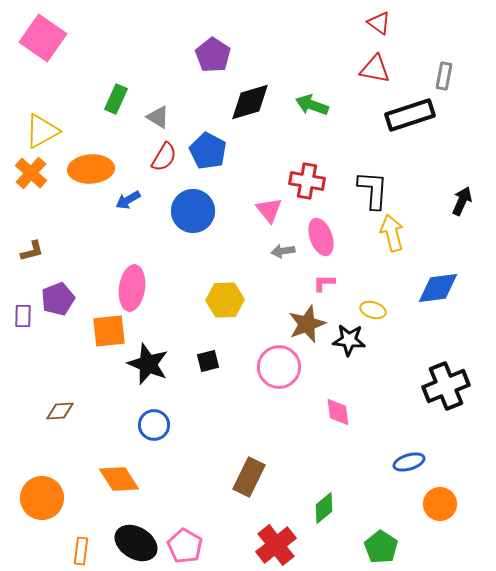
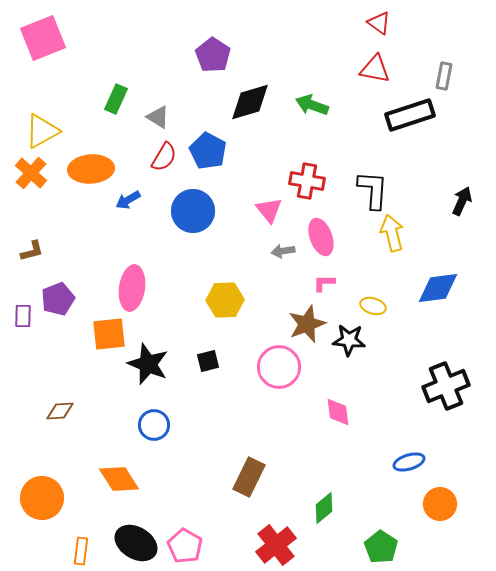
pink square at (43, 38): rotated 33 degrees clockwise
yellow ellipse at (373, 310): moved 4 px up
orange square at (109, 331): moved 3 px down
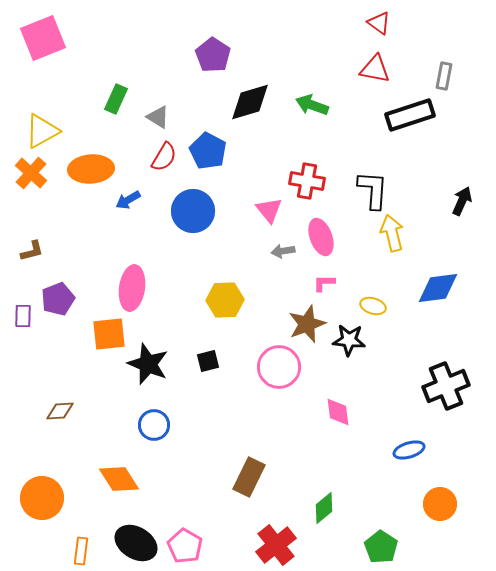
blue ellipse at (409, 462): moved 12 px up
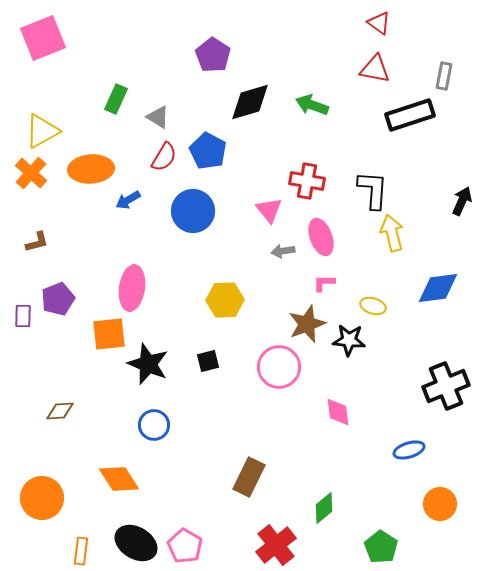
brown L-shape at (32, 251): moved 5 px right, 9 px up
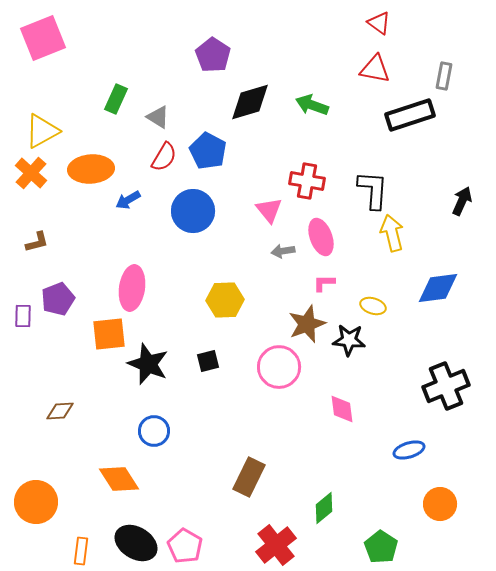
pink diamond at (338, 412): moved 4 px right, 3 px up
blue circle at (154, 425): moved 6 px down
orange circle at (42, 498): moved 6 px left, 4 px down
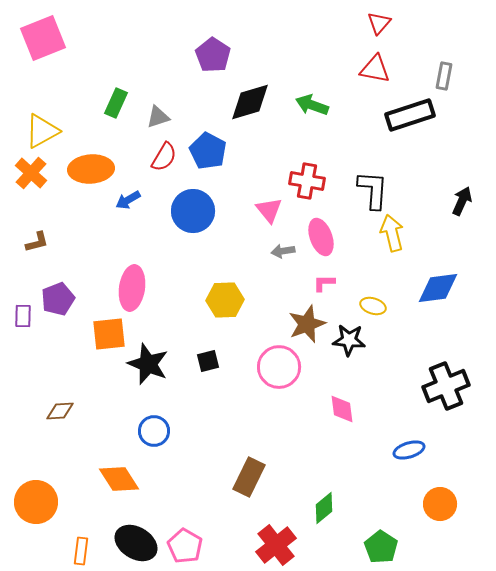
red triangle at (379, 23): rotated 35 degrees clockwise
green rectangle at (116, 99): moved 4 px down
gray triangle at (158, 117): rotated 50 degrees counterclockwise
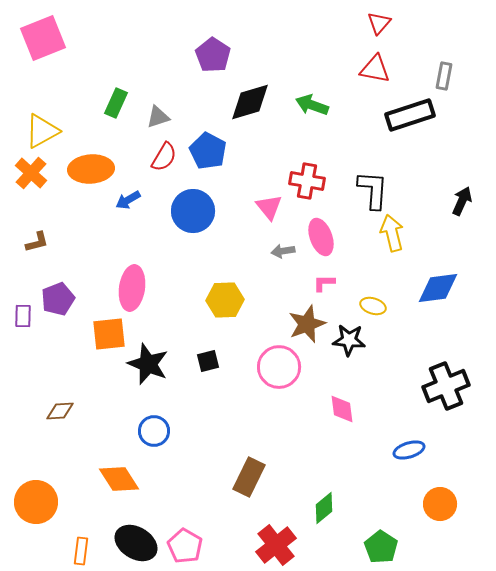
pink triangle at (269, 210): moved 3 px up
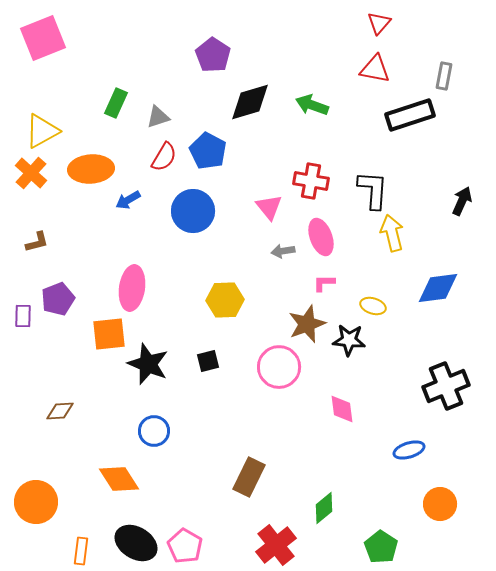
red cross at (307, 181): moved 4 px right
